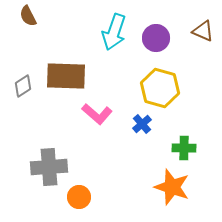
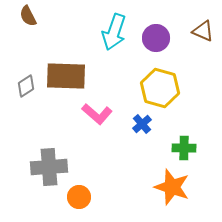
gray diamond: moved 3 px right
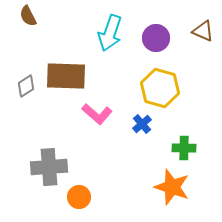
cyan arrow: moved 4 px left, 1 px down
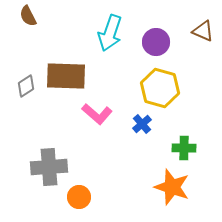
purple circle: moved 4 px down
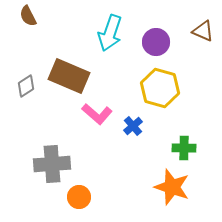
brown rectangle: moved 3 px right; rotated 21 degrees clockwise
blue cross: moved 9 px left, 2 px down
gray cross: moved 3 px right, 3 px up
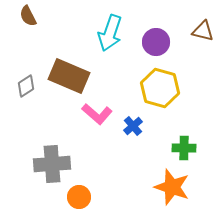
brown triangle: rotated 10 degrees counterclockwise
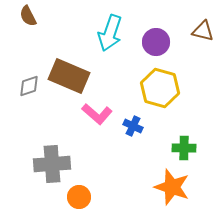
gray diamond: moved 3 px right; rotated 15 degrees clockwise
blue cross: rotated 24 degrees counterclockwise
